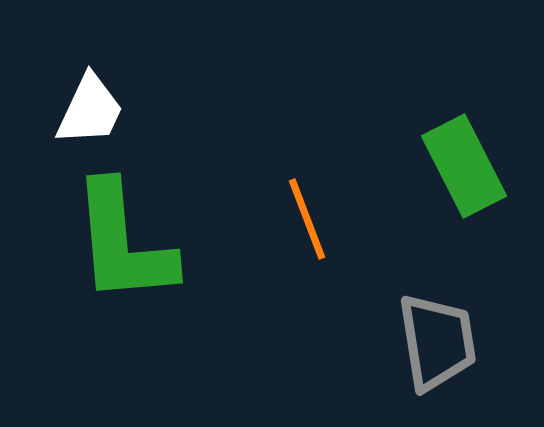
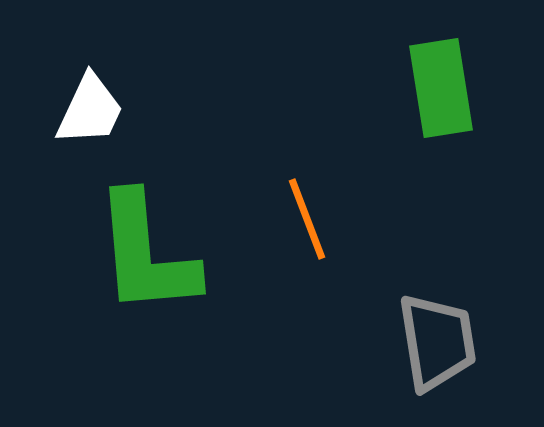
green rectangle: moved 23 px left, 78 px up; rotated 18 degrees clockwise
green L-shape: moved 23 px right, 11 px down
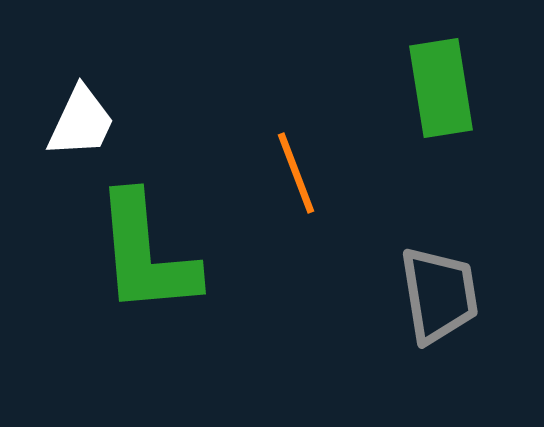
white trapezoid: moved 9 px left, 12 px down
orange line: moved 11 px left, 46 px up
gray trapezoid: moved 2 px right, 47 px up
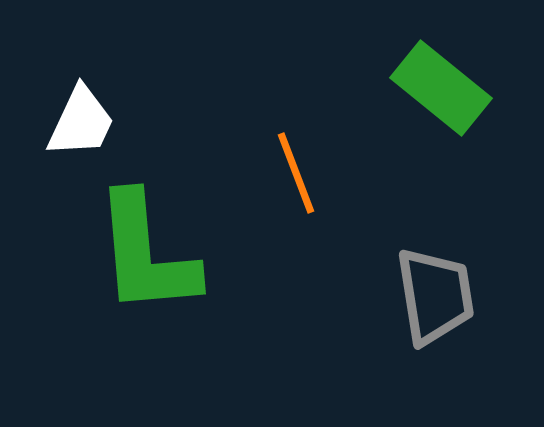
green rectangle: rotated 42 degrees counterclockwise
gray trapezoid: moved 4 px left, 1 px down
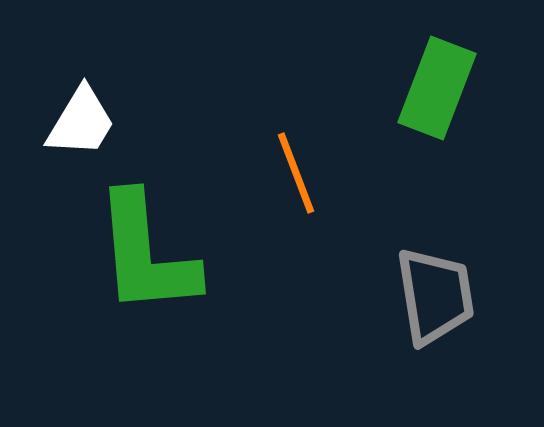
green rectangle: moved 4 px left; rotated 72 degrees clockwise
white trapezoid: rotated 6 degrees clockwise
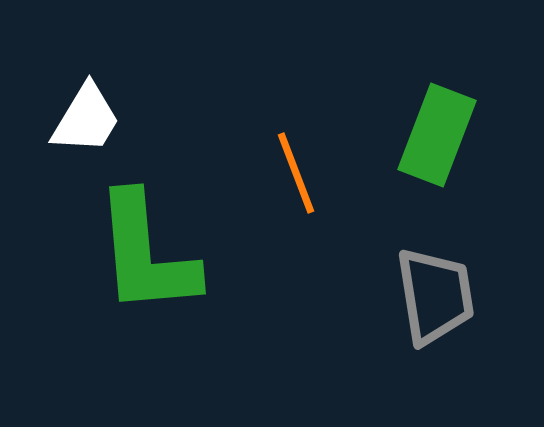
green rectangle: moved 47 px down
white trapezoid: moved 5 px right, 3 px up
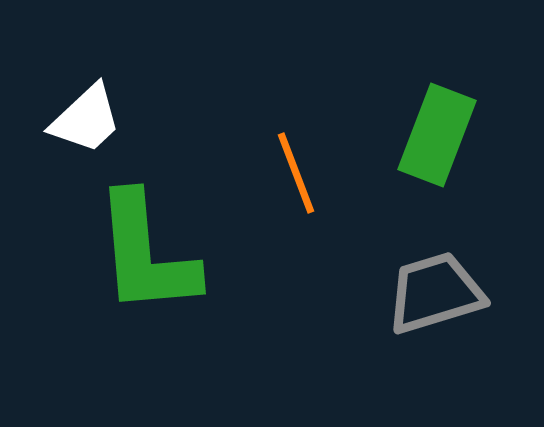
white trapezoid: rotated 16 degrees clockwise
gray trapezoid: moved 3 px up; rotated 98 degrees counterclockwise
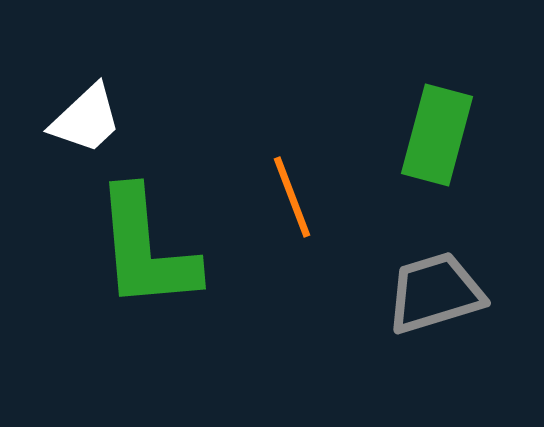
green rectangle: rotated 6 degrees counterclockwise
orange line: moved 4 px left, 24 px down
green L-shape: moved 5 px up
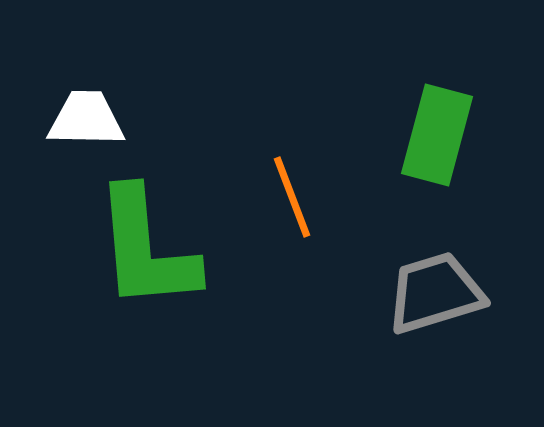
white trapezoid: rotated 136 degrees counterclockwise
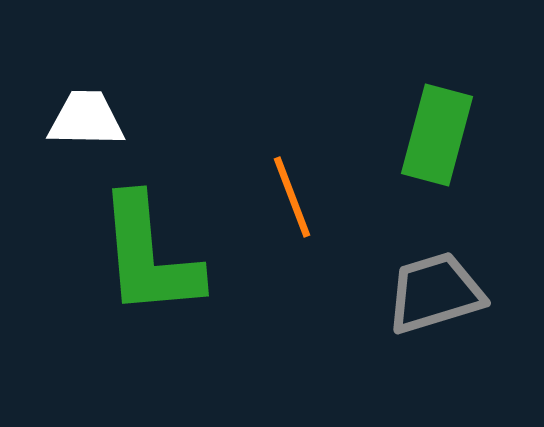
green L-shape: moved 3 px right, 7 px down
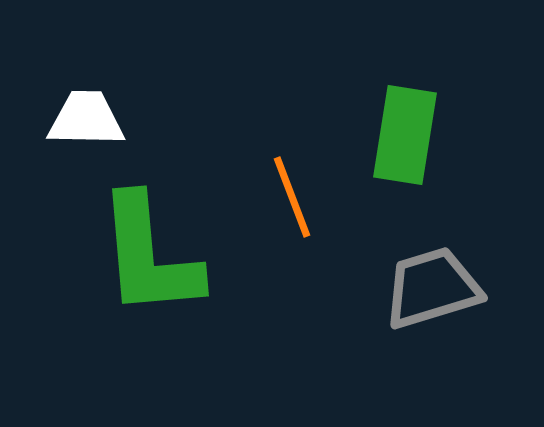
green rectangle: moved 32 px left; rotated 6 degrees counterclockwise
gray trapezoid: moved 3 px left, 5 px up
